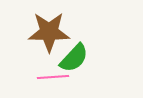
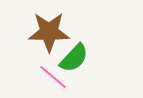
pink line: rotated 44 degrees clockwise
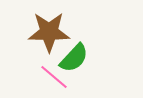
pink line: moved 1 px right
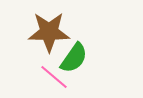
green semicircle: rotated 8 degrees counterclockwise
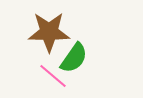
pink line: moved 1 px left, 1 px up
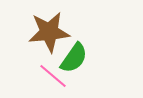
brown star: rotated 6 degrees counterclockwise
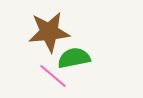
green semicircle: rotated 136 degrees counterclockwise
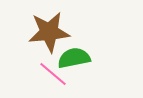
pink line: moved 2 px up
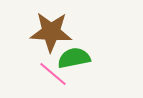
brown star: moved 2 px right; rotated 9 degrees clockwise
